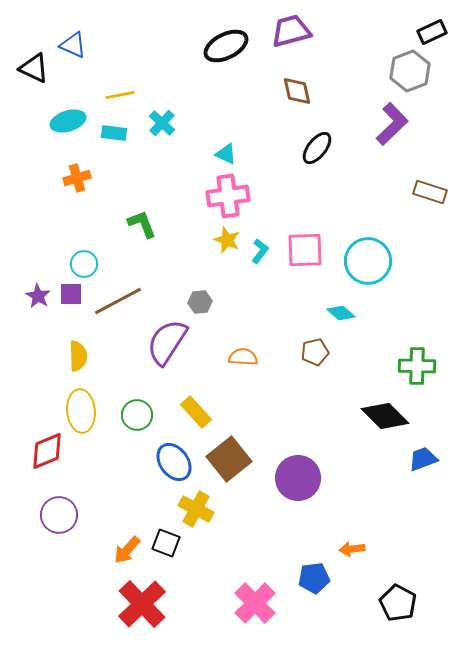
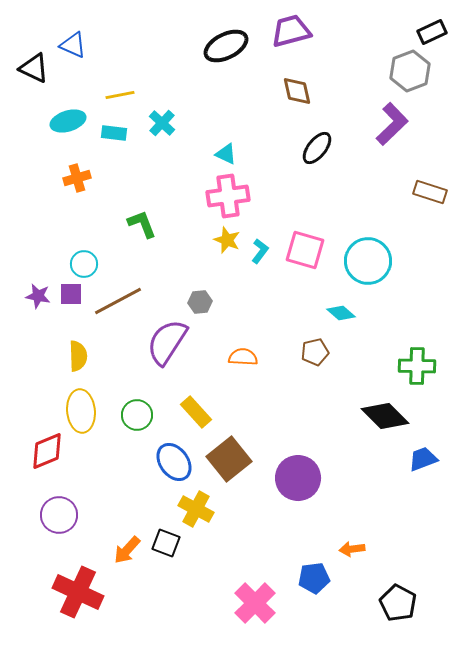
pink square at (305, 250): rotated 18 degrees clockwise
purple star at (38, 296): rotated 20 degrees counterclockwise
red cross at (142, 604): moved 64 px left, 12 px up; rotated 21 degrees counterclockwise
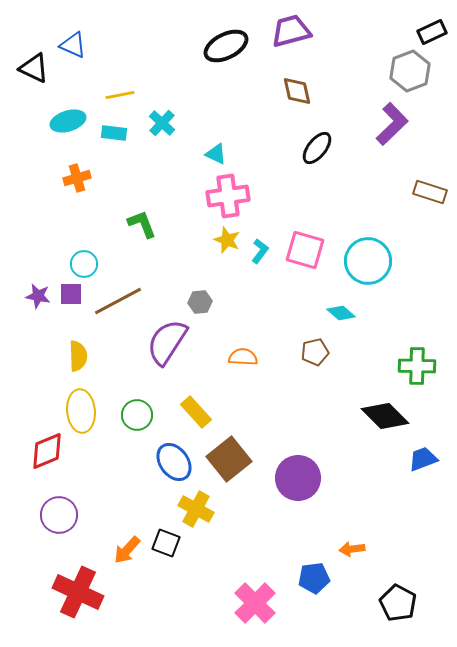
cyan triangle at (226, 154): moved 10 px left
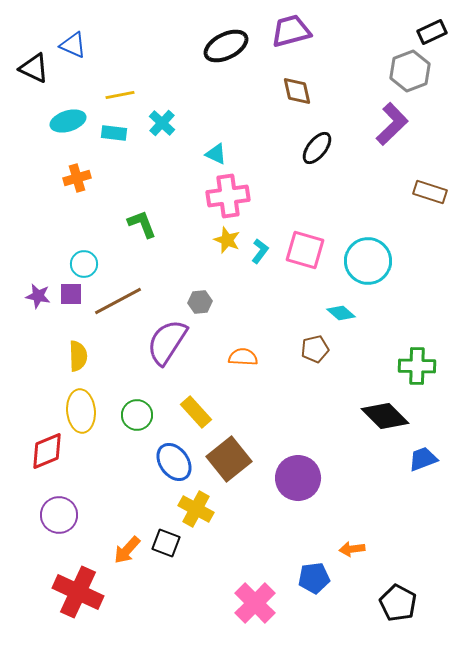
brown pentagon at (315, 352): moved 3 px up
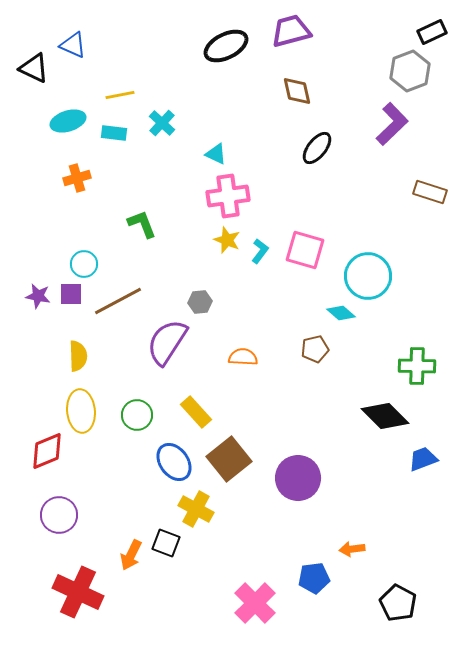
cyan circle at (368, 261): moved 15 px down
orange arrow at (127, 550): moved 4 px right, 5 px down; rotated 16 degrees counterclockwise
